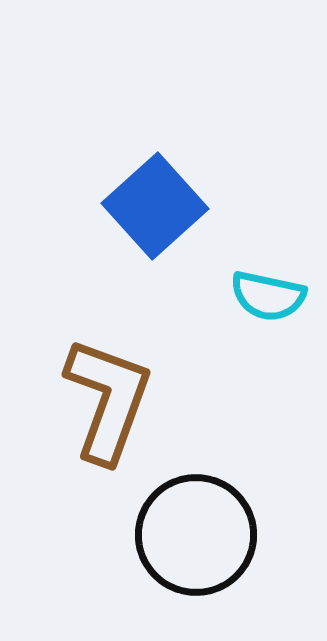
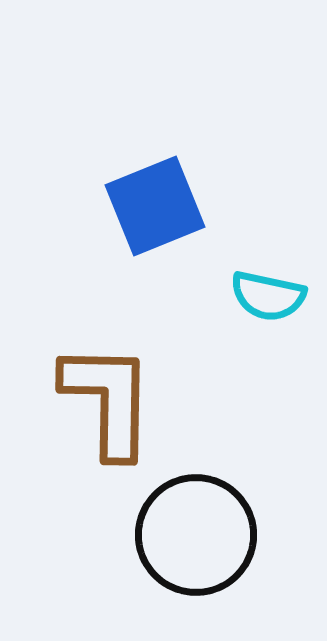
blue square: rotated 20 degrees clockwise
brown L-shape: rotated 19 degrees counterclockwise
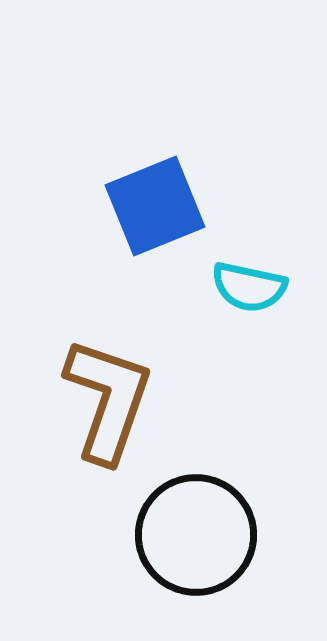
cyan semicircle: moved 19 px left, 9 px up
brown L-shape: rotated 18 degrees clockwise
